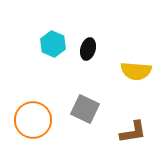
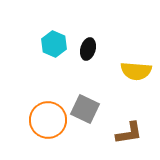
cyan hexagon: moved 1 px right
orange circle: moved 15 px right
brown L-shape: moved 4 px left, 1 px down
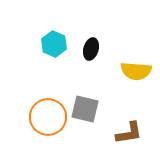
black ellipse: moved 3 px right
gray square: rotated 12 degrees counterclockwise
orange circle: moved 3 px up
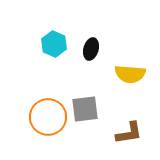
yellow semicircle: moved 6 px left, 3 px down
gray square: rotated 20 degrees counterclockwise
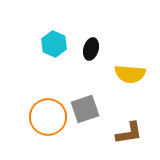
gray square: rotated 12 degrees counterclockwise
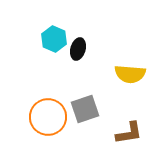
cyan hexagon: moved 5 px up
black ellipse: moved 13 px left
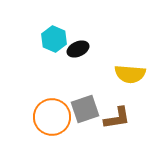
black ellipse: rotated 50 degrees clockwise
orange circle: moved 4 px right
brown L-shape: moved 12 px left, 15 px up
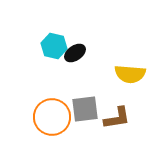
cyan hexagon: moved 7 px down; rotated 10 degrees counterclockwise
black ellipse: moved 3 px left, 4 px down; rotated 10 degrees counterclockwise
gray square: rotated 12 degrees clockwise
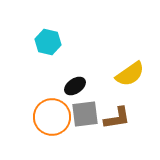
cyan hexagon: moved 6 px left, 4 px up
black ellipse: moved 33 px down
yellow semicircle: rotated 40 degrees counterclockwise
gray square: moved 5 px down
